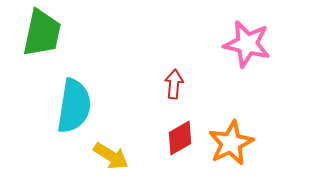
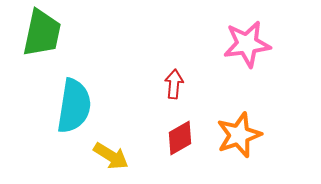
pink star: rotated 21 degrees counterclockwise
orange star: moved 8 px right, 8 px up; rotated 6 degrees clockwise
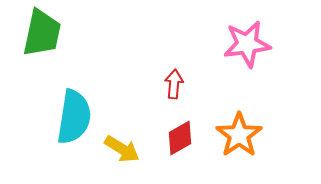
cyan semicircle: moved 11 px down
orange star: rotated 15 degrees counterclockwise
yellow arrow: moved 11 px right, 7 px up
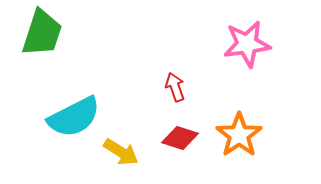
green trapezoid: rotated 6 degrees clockwise
red arrow: moved 1 px right, 3 px down; rotated 24 degrees counterclockwise
cyan semicircle: rotated 54 degrees clockwise
red diamond: rotated 48 degrees clockwise
yellow arrow: moved 1 px left, 3 px down
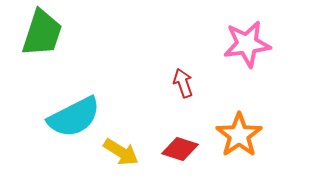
red arrow: moved 8 px right, 4 px up
red diamond: moved 11 px down
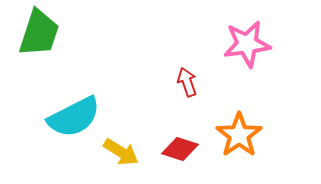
green trapezoid: moved 3 px left
red arrow: moved 4 px right, 1 px up
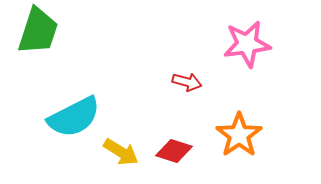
green trapezoid: moved 1 px left, 2 px up
red arrow: rotated 124 degrees clockwise
red diamond: moved 6 px left, 2 px down
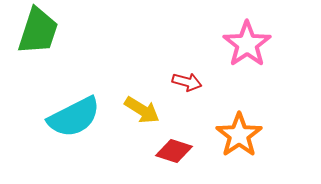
pink star: rotated 27 degrees counterclockwise
yellow arrow: moved 21 px right, 42 px up
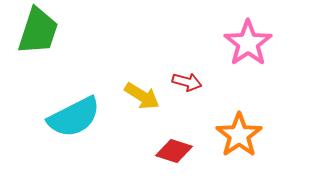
pink star: moved 1 px right, 1 px up
yellow arrow: moved 14 px up
